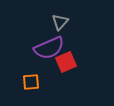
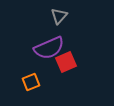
gray triangle: moved 1 px left, 6 px up
orange square: rotated 18 degrees counterclockwise
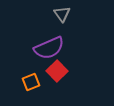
gray triangle: moved 3 px right, 2 px up; rotated 18 degrees counterclockwise
red square: moved 9 px left, 9 px down; rotated 20 degrees counterclockwise
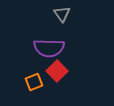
purple semicircle: rotated 24 degrees clockwise
orange square: moved 3 px right
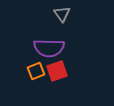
red square: rotated 25 degrees clockwise
orange square: moved 2 px right, 11 px up
